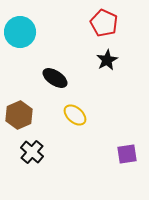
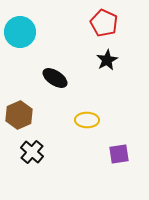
yellow ellipse: moved 12 px right, 5 px down; rotated 40 degrees counterclockwise
purple square: moved 8 px left
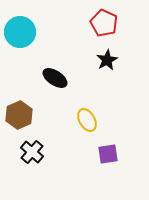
yellow ellipse: rotated 60 degrees clockwise
purple square: moved 11 px left
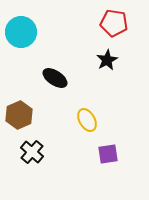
red pentagon: moved 10 px right; rotated 16 degrees counterclockwise
cyan circle: moved 1 px right
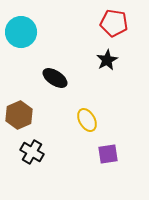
black cross: rotated 10 degrees counterclockwise
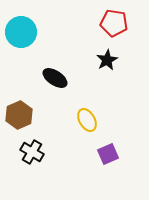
purple square: rotated 15 degrees counterclockwise
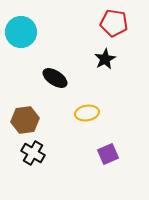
black star: moved 2 px left, 1 px up
brown hexagon: moved 6 px right, 5 px down; rotated 16 degrees clockwise
yellow ellipse: moved 7 px up; rotated 70 degrees counterclockwise
black cross: moved 1 px right, 1 px down
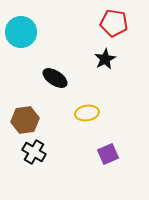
black cross: moved 1 px right, 1 px up
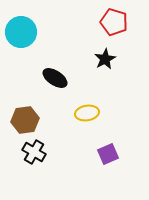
red pentagon: moved 1 px up; rotated 8 degrees clockwise
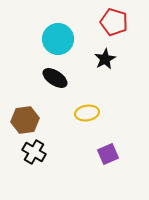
cyan circle: moved 37 px right, 7 px down
